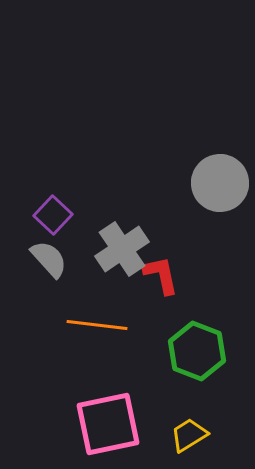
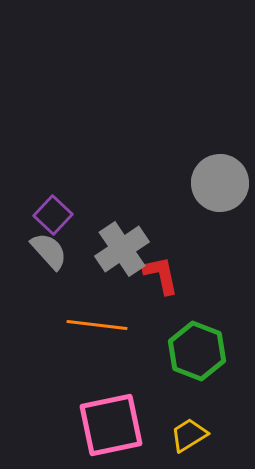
gray semicircle: moved 8 px up
pink square: moved 3 px right, 1 px down
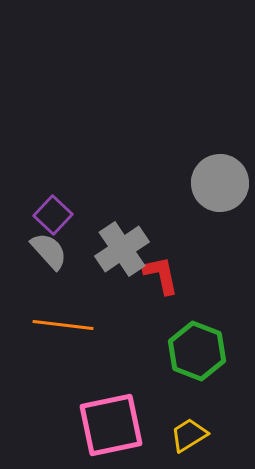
orange line: moved 34 px left
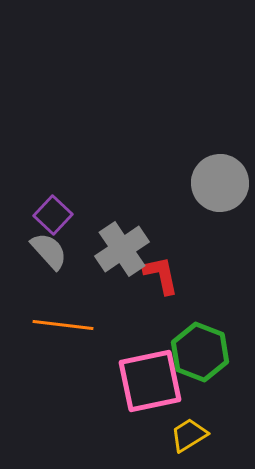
green hexagon: moved 3 px right, 1 px down
pink square: moved 39 px right, 44 px up
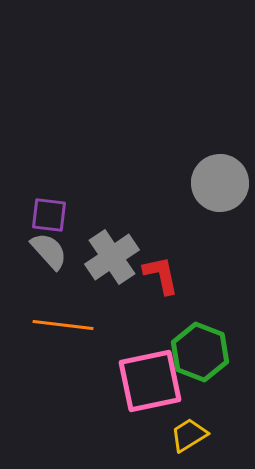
purple square: moved 4 px left; rotated 36 degrees counterclockwise
gray cross: moved 10 px left, 8 px down
